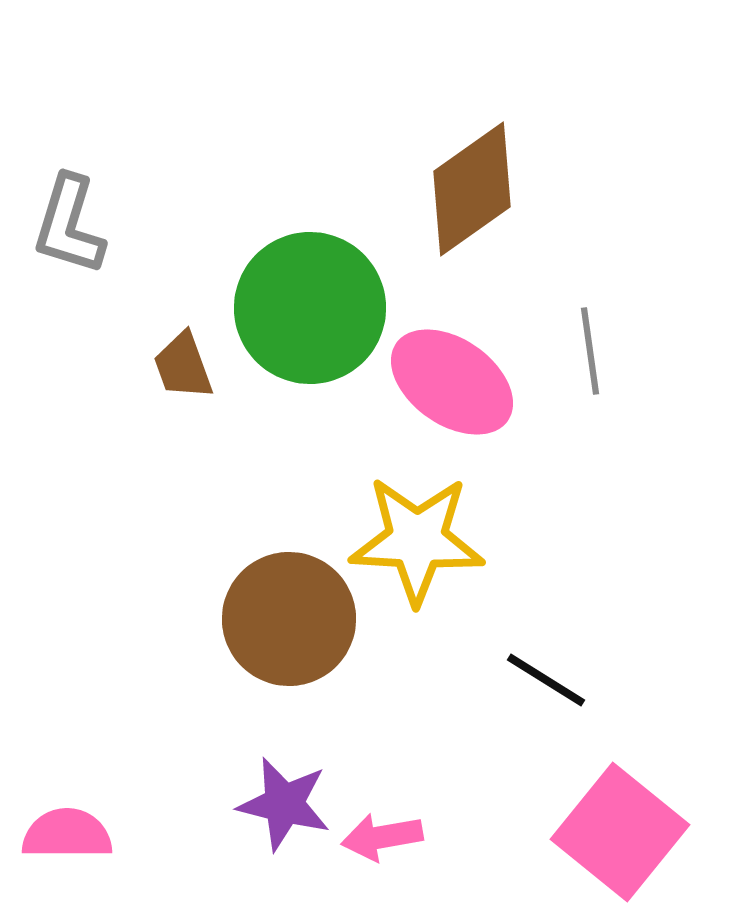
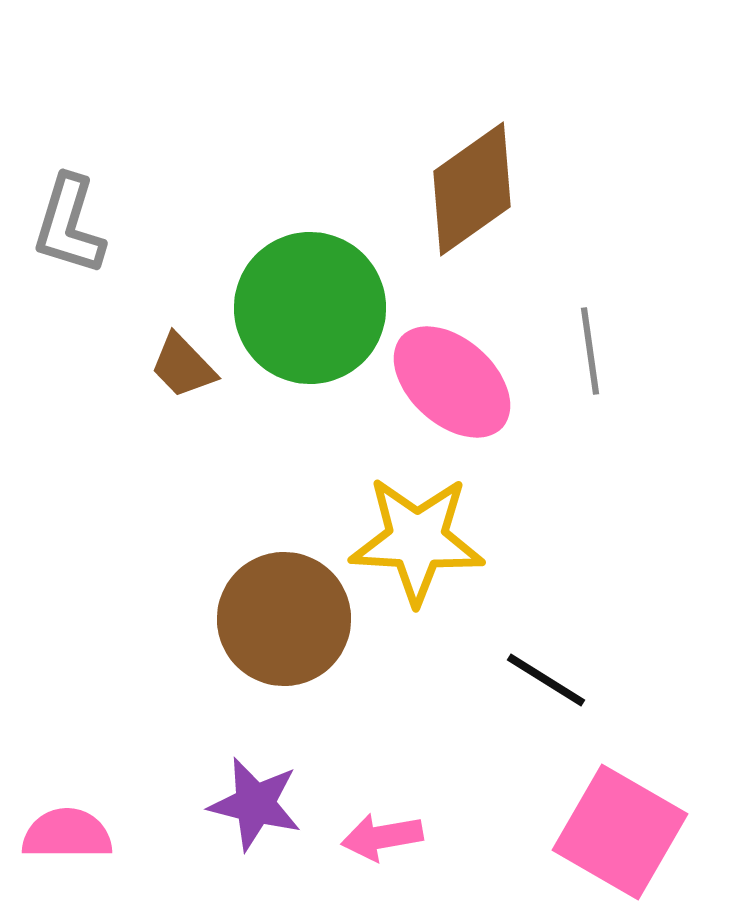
brown trapezoid: rotated 24 degrees counterclockwise
pink ellipse: rotated 7 degrees clockwise
brown circle: moved 5 px left
purple star: moved 29 px left
pink square: rotated 9 degrees counterclockwise
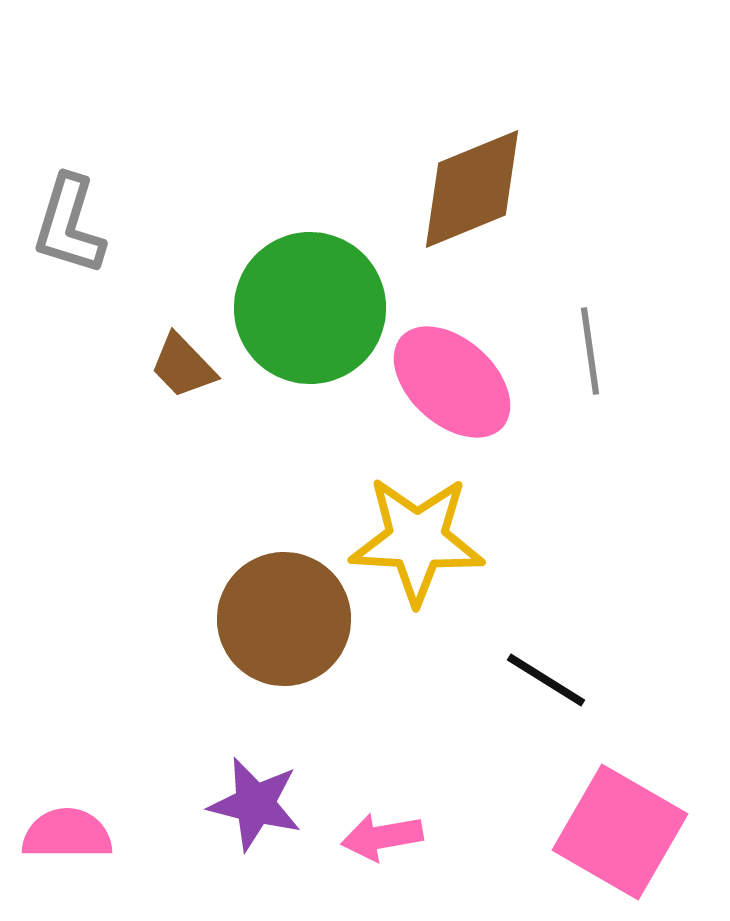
brown diamond: rotated 13 degrees clockwise
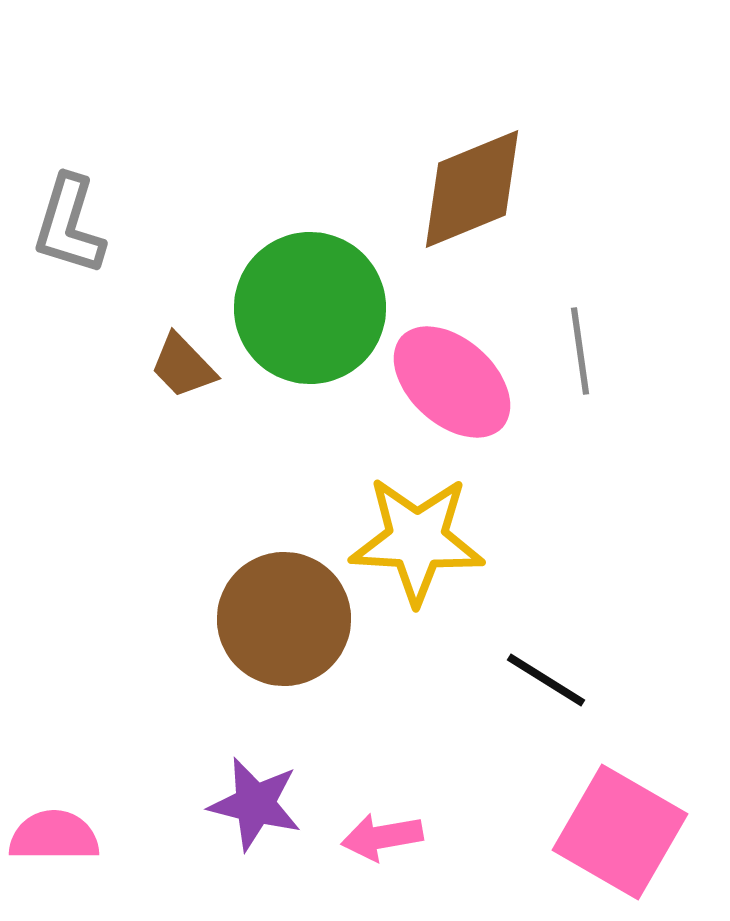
gray line: moved 10 px left
pink semicircle: moved 13 px left, 2 px down
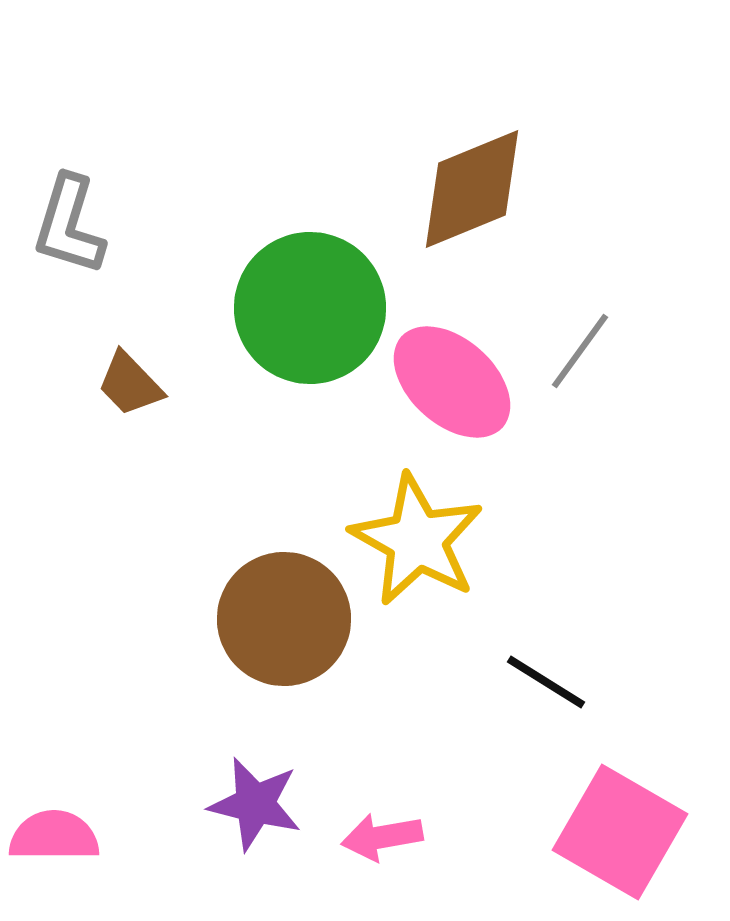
gray line: rotated 44 degrees clockwise
brown trapezoid: moved 53 px left, 18 px down
yellow star: rotated 26 degrees clockwise
black line: moved 2 px down
